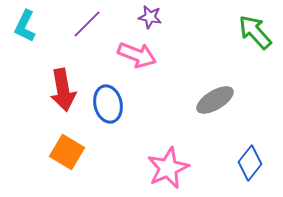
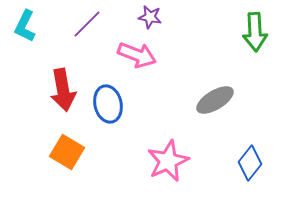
green arrow: rotated 141 degrees counterclockwise
pink star: moved 7 px up
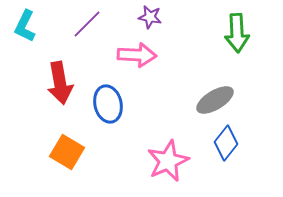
green arrow: moved 18 px left, 1 px down
pink arrow: rotated 18 degrees counterclockwise
red arrow: moved 3 px left, 7 px up
blue diamond: moved 24 px left, 20 px up
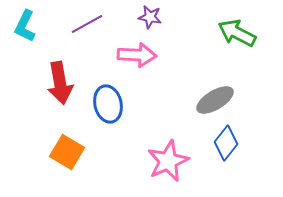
purple line: rotated 16 degrees clockwise
green arrow: rotated 120 degrees clockwise
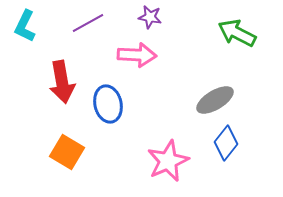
purple line: moved 1 px right, 1 px up
red arrow: moved 2 px right, 1 px up
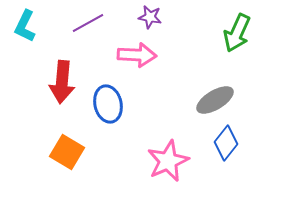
green arrow: rotated 93 degrees counterclockwise
red arrow: rotated 15 degrees clockwise
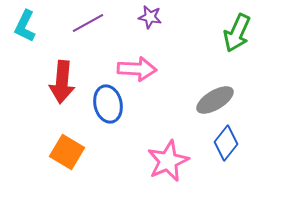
pink arrow: moved 14 px down
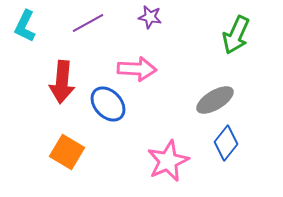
green arrow: moved 1 px left, 2 px down
blue ellipse: rotated 30 degrees counterclockwise
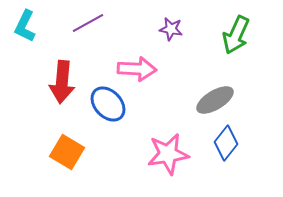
purple star: moved 21 px right, 12 px down
pink star: moved 7 px up; rotated 15 degrees clockwise
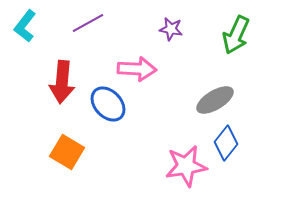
cyan L-shape: rotated 12 degrees clockwise
pink star: moved 18 px right, 12 px down
